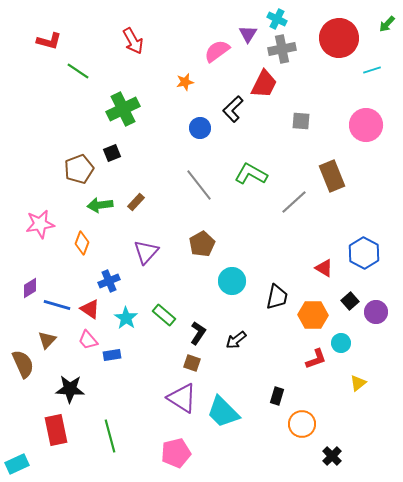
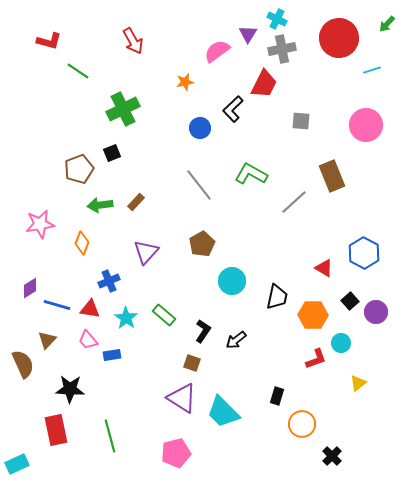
red triangle at (90, 309): rotated 25 degrees counterclockwise
black L-shape at (198, 333): moved 5 px right, 2 px up
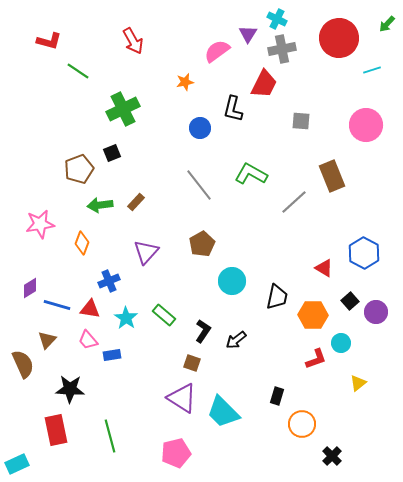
black L-shape at (233, 109): rotated 32 degrees counterclockwise
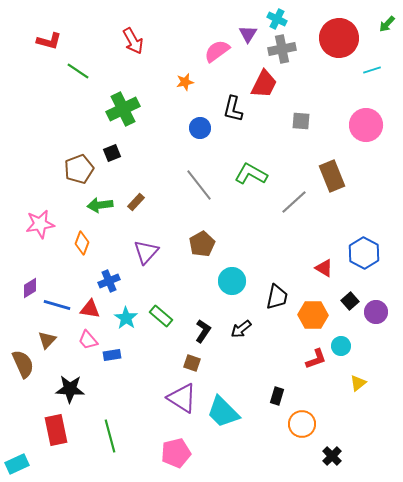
green rectangle at (164, 315): moved 3 px left, 1 px down
black arrow at (236, 340): moved 5 px right, 11 px up
cyan circle at (341, 343): moved 3 px down
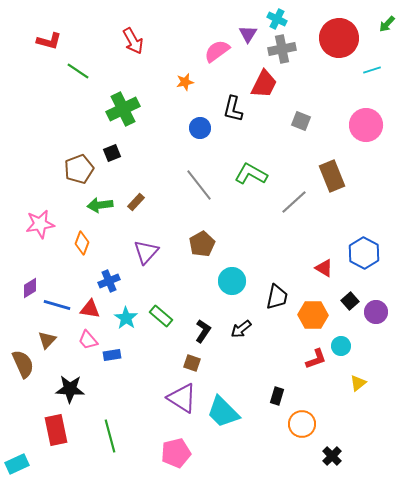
gray square at (301, 121): rotated 18 degrees clockwise
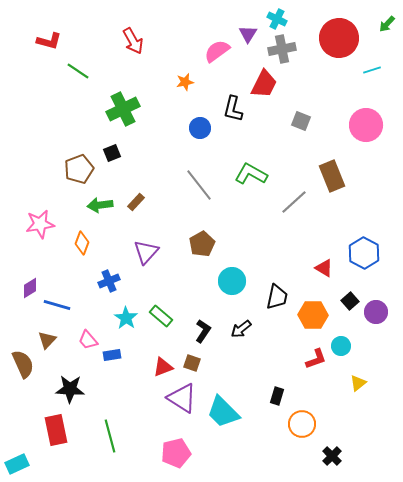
red triangle at (90, 309): moved 73 px right, 58 px down; rotated 30 degrees counterclockwise
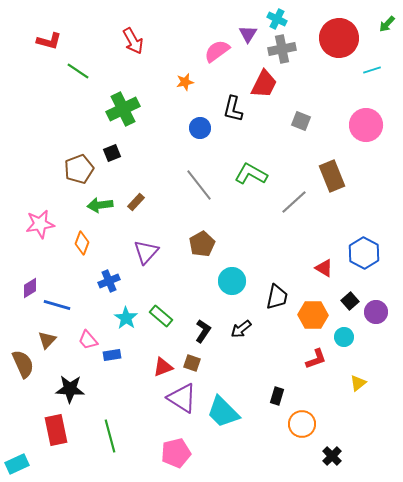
cyan circle at (341, 346): moved 3 px right, 9 px up
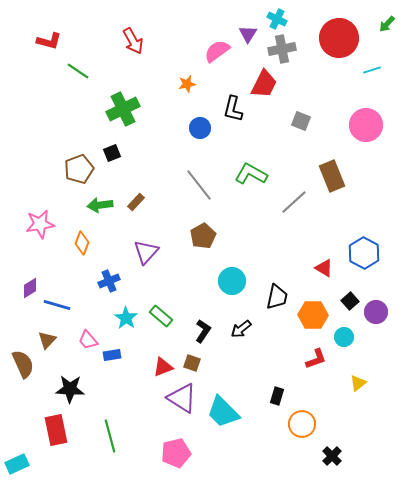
orange star at (185, 82): moved 2 px right, 2 px down
brown pentagon at (202, 244): moved 1 px right, 8 px up
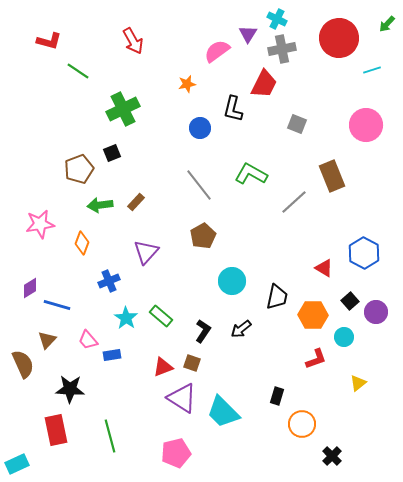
gray square at (301, 121): moved 4 px left, 3 px down
